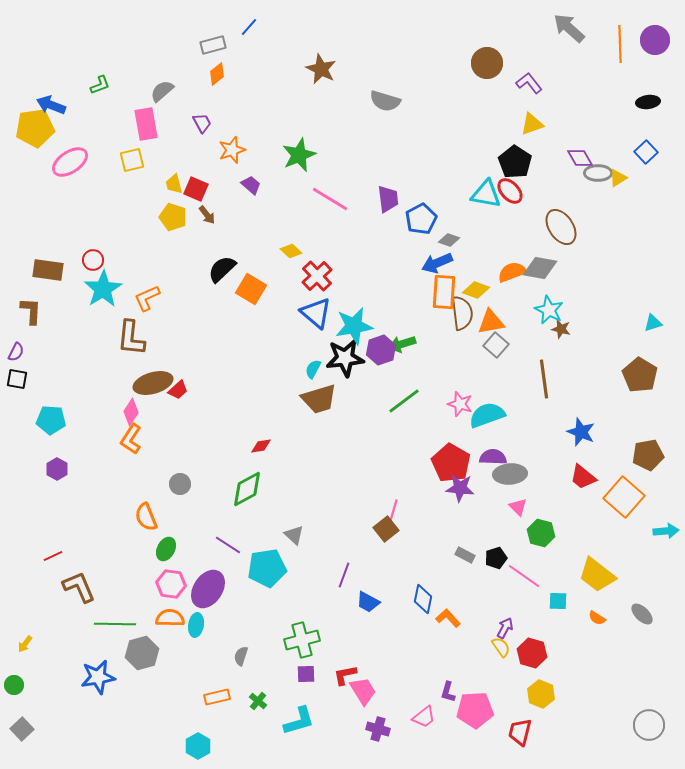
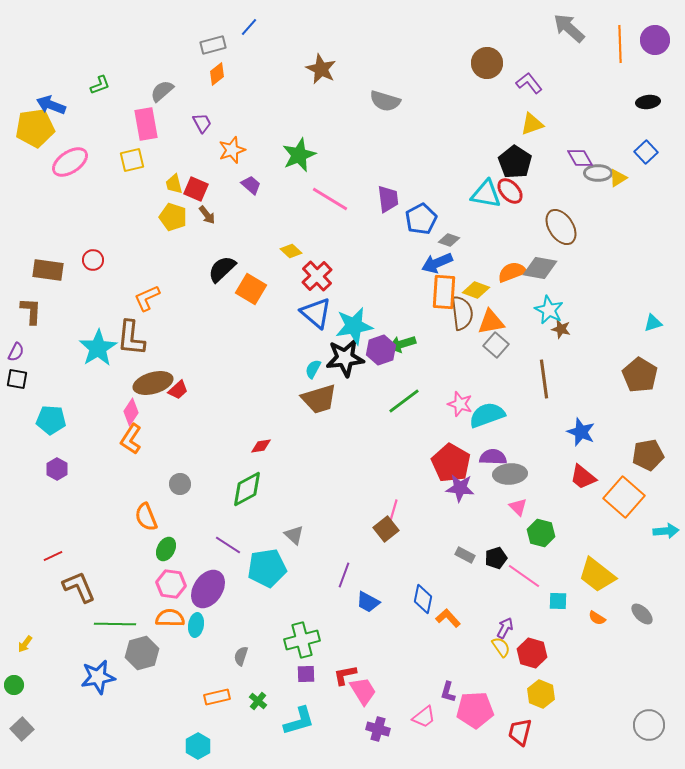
cyan star at (103, 289): moved 5 px left, 59 px down
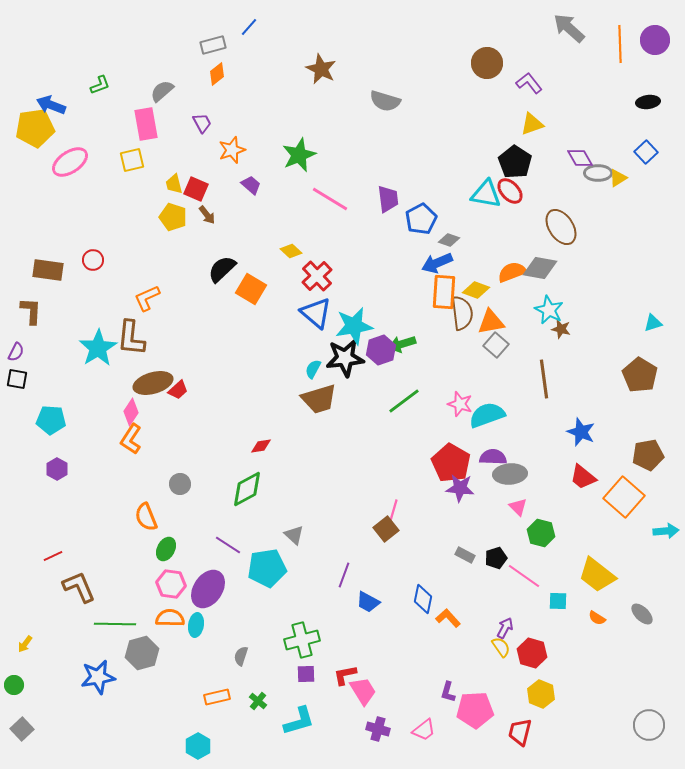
pink trapezoid at (424, 717): moved 13 px down
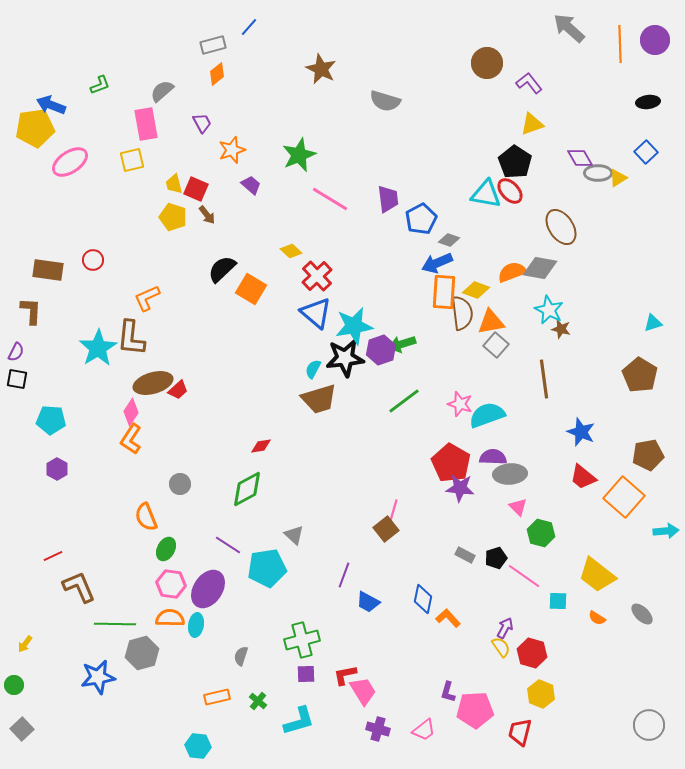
cyan hexagon at (198, 746): rotated 25 degrees counterclockwise
